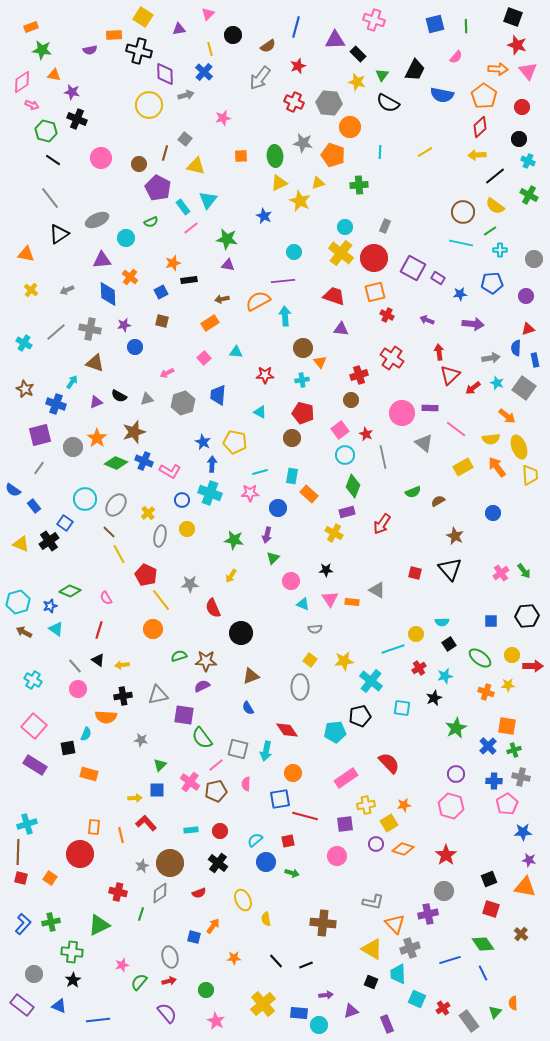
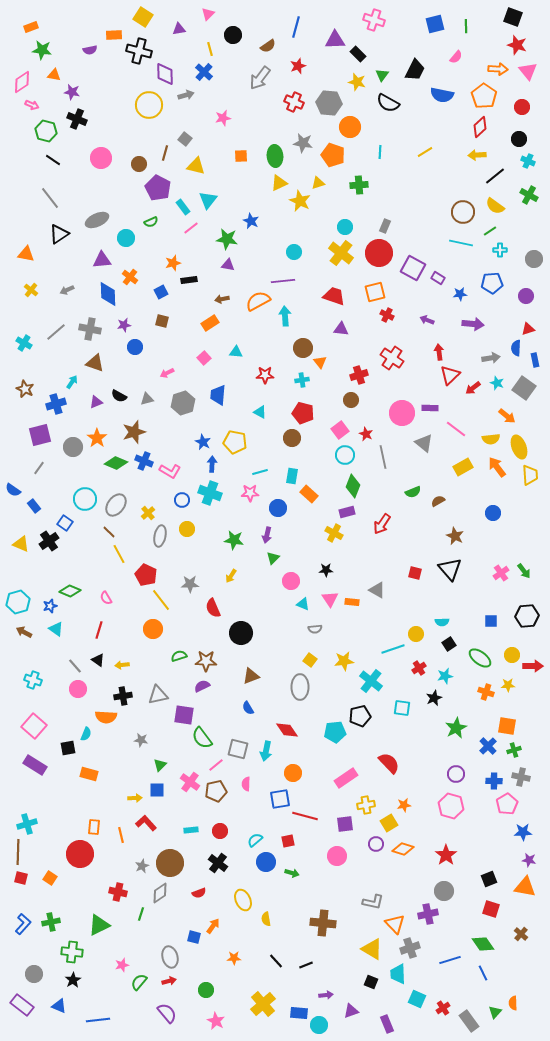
blue star at (264, 216): moved 13 px left, 5 px down
red circle at (374, 258): moved 5 px right, 5 px up
blue cross at (56, 404): rotated 36 degrees counterclockwise
cyan cross at (33, 680): rotated 12 degrees counterclockwise
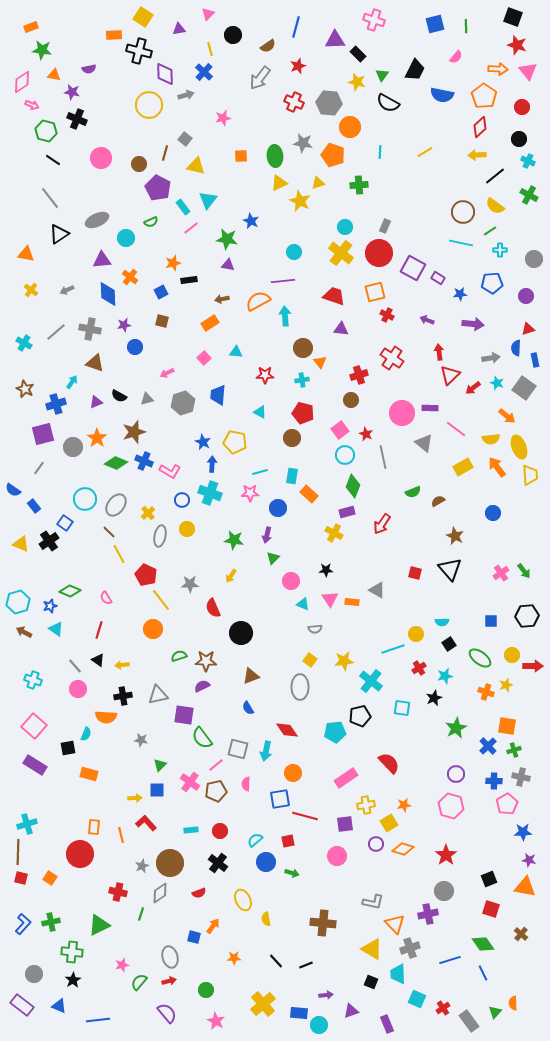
purple semicircle at (90, 50): moved 1 px left, 19 px down
purple square at (40, 435): moved 3 px right, 1 px up
yellow star at (508, 685): moved 2 px left; rotated 16 degrees counterclockwise
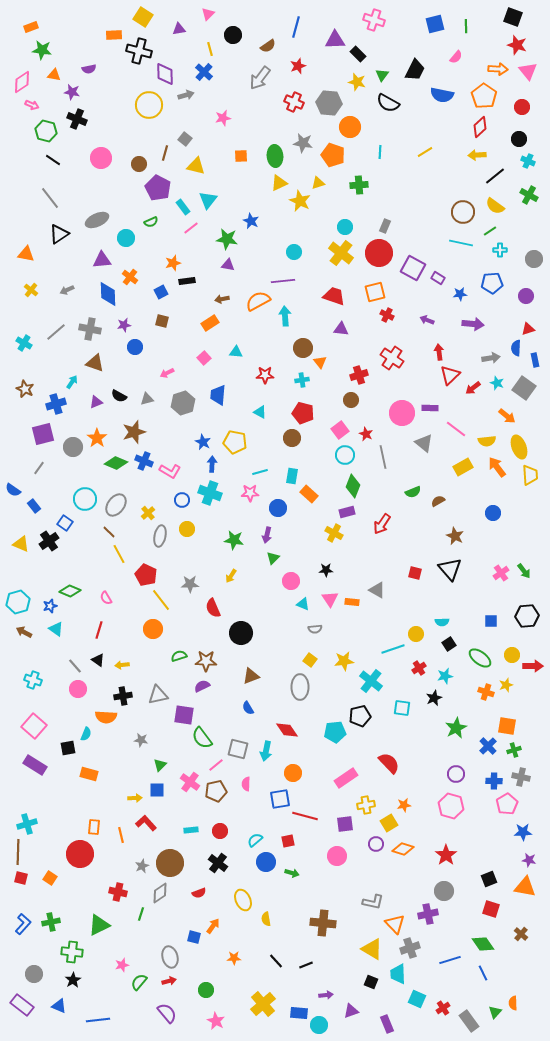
black rectangle at (189, 280): moved 2 px left, 1 px down
yellow semicircle at (491, 439): moved 4 px left, 2 px down
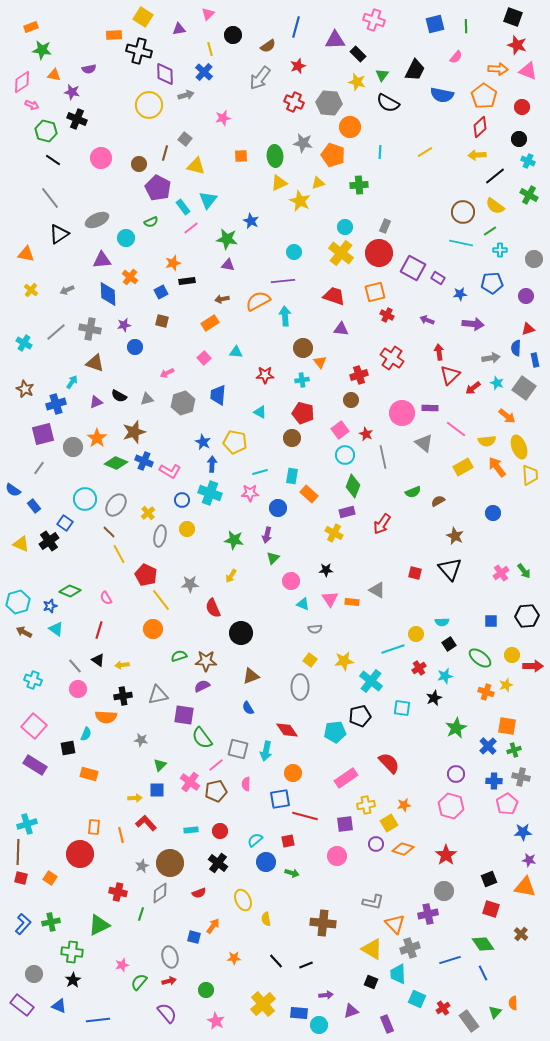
pink triangle at (528, 71): rotated 30 degrees counterclockwise
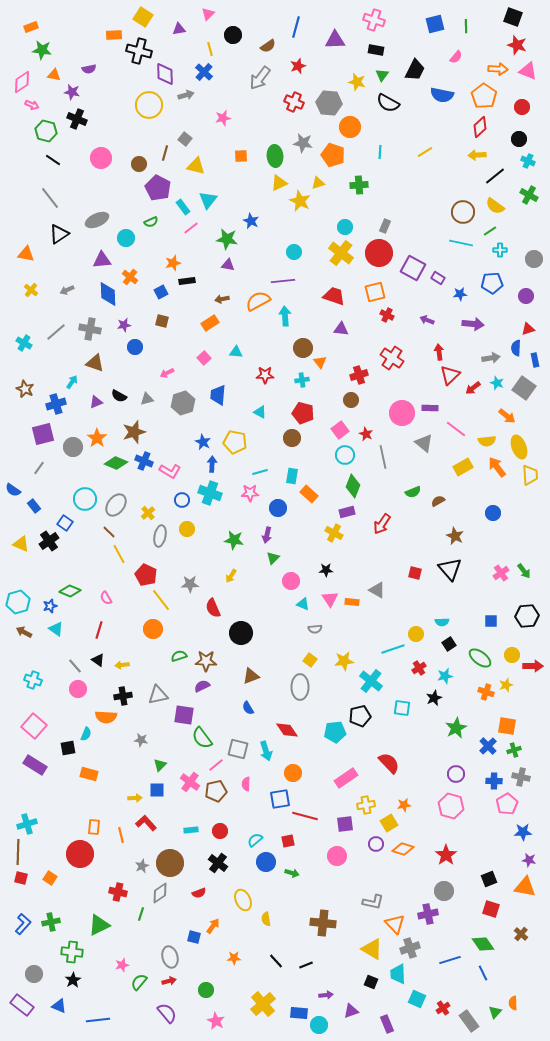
black rectangle at (358, 54): moved 18 px right, 4 px up; rotated 35 degrees counterclockwise
cyan arrow at (266, 751): rotated 30 degrees counterclockwise
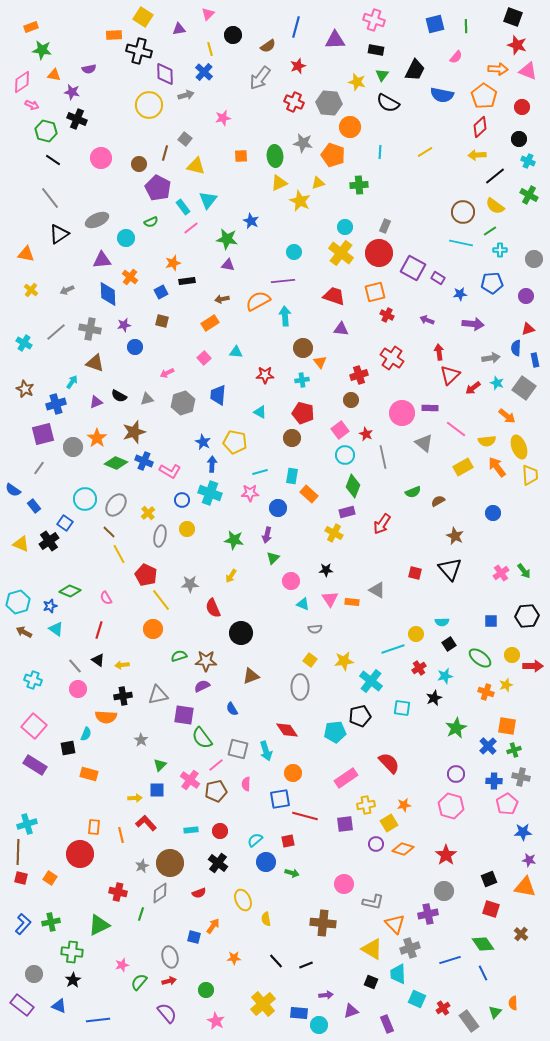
blue semicircle at (248, 708): moved 16 px left, 1 px down
gray star at (141, 740): rotated 24 degrees clockwise
pink cross at (190, 782): moved 2 px up
pink circle at (337, 856): moved 7 px right, 28 px down
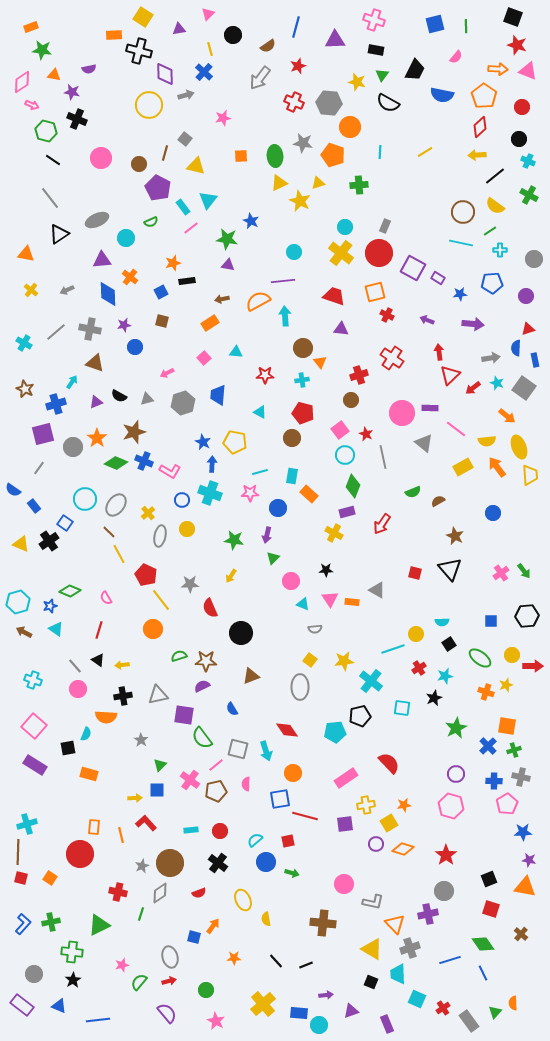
red semicircle at (213, 608): moved 3 px left
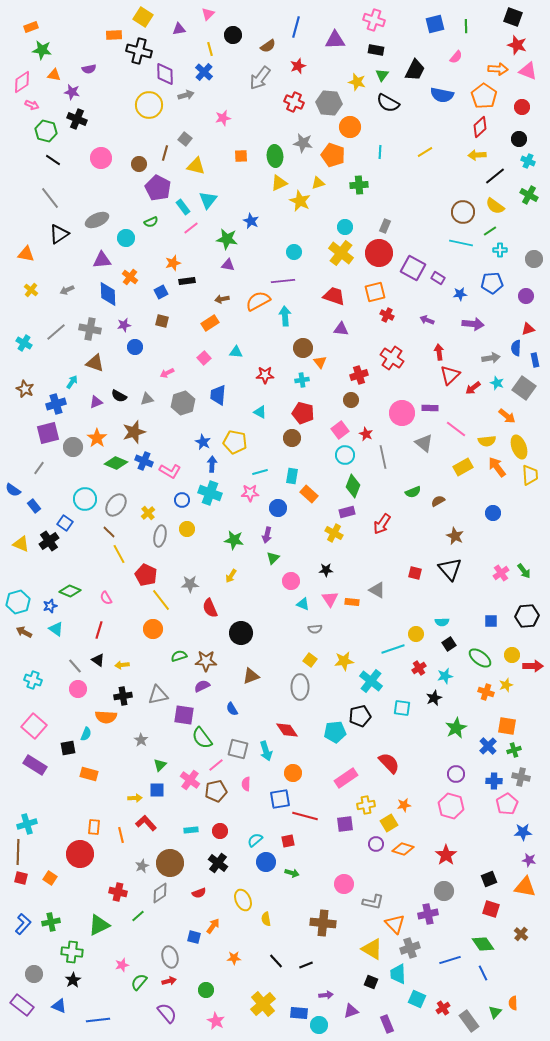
purple square at (43, 434): moved 5 px right, 1 px up
green line at (141, 914): moved 3 px left, 2 px down; rotated 32 degrees clockwise
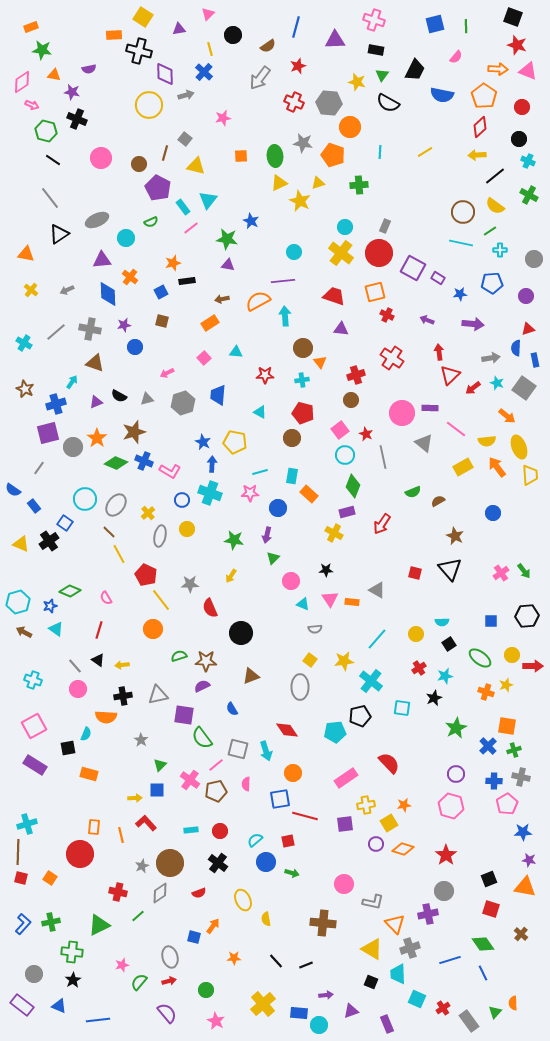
red cross at (359, 375): moved 3 px left
cyan line at (393, 649): moved 16 px left, 10 px up; rotated 30 degrees counterclockwise
pink square at (34, 726): rotated 20 degrees clockwise
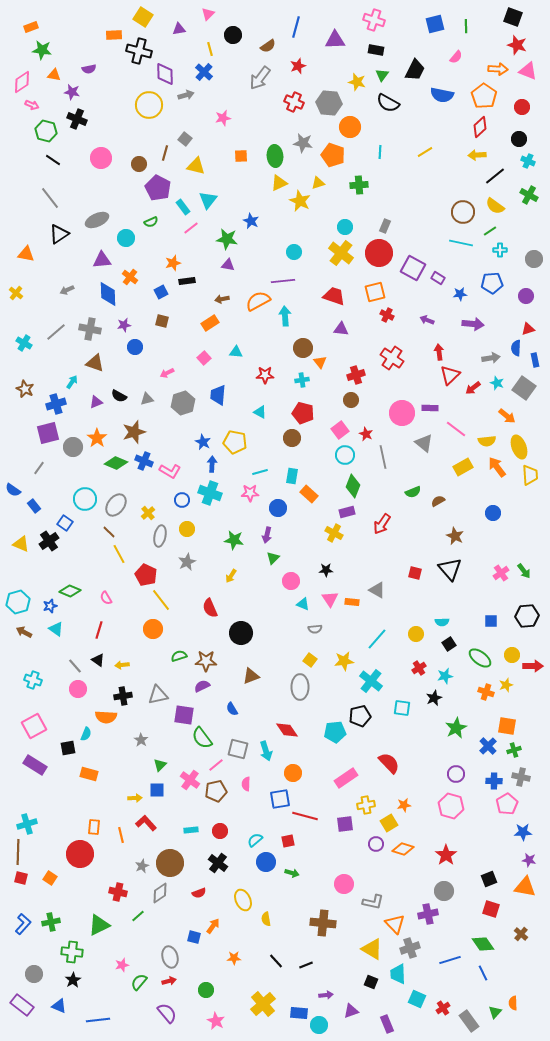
yellow cross at (31, 290): moved 15 px left, 3 px down
gray star at (190, 584): moved 3 px left, 22 px up; rotated 24 degrees counterclockwise
